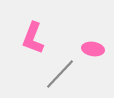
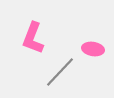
gray line: moved 2 px up
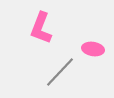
pink L-shape: moved 8 px right, 10 px up
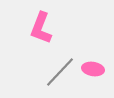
pink ellipse: moved 20 px down
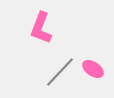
pink ellipse: rotated 25 degrees clockwise
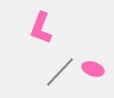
pink ellipse: rotated 15 degrees counterclockwise
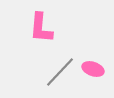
pink L-shape: rotated 16 degrees counterclockwise
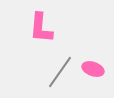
gray line: rotated 8 degrees counterclockwise
